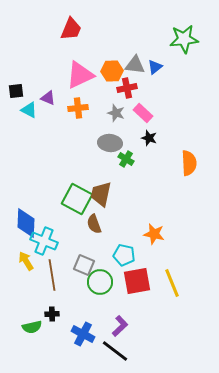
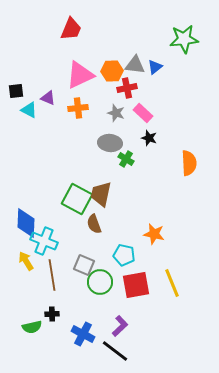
red square: moved 1 px left, 4 px down
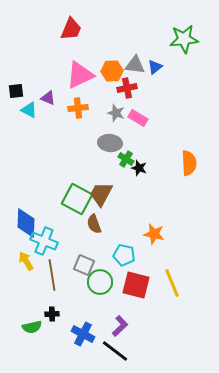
pink rectangle: moved 5 px left, 5 px down; rotated 12 degrees counterclockwise
black star: moved 10 px left, 30 px down
brown trapezoid: rotated 16 degrees clockwise
red square: rotated 24 degrees clockwise
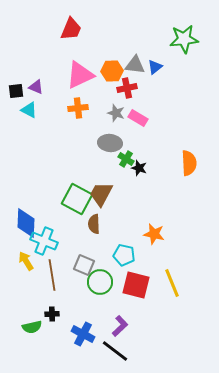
purple triangle: moved 12 px left, 11 px up
brown semicircle: rotated 18 degrees clockwise
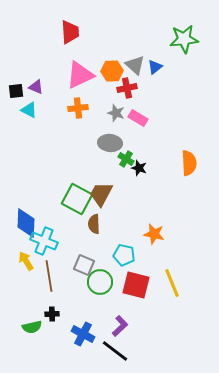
red trapezoid: moved 1 px left, 3 px down; rotated 25 degrees counterclockwise
gray triangle: rotated 35 degrees clockwise
brown line: moved 3 px left, 1 px down
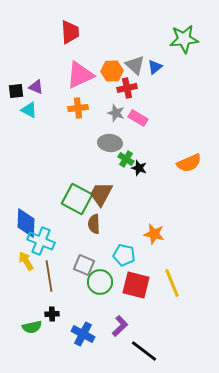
orange semicircle: rotated 70 degrees clockwise
cyan cross: moved 3 px left
black line: moved 29 px right
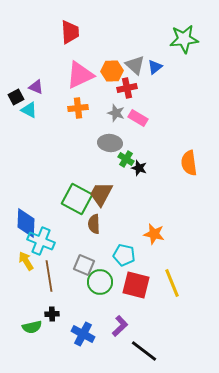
black square: moved 6 px down; rotated 21 degrees counterclockwise
orange semicircle: rotated 105 degrees clockwise
